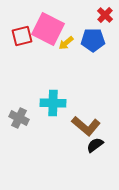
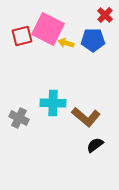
yellow arrow: rotated 56 degrees clockwise
brown L-shape: moved 9 px up
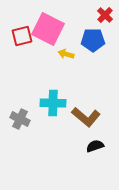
yellow arrow: moved 11 px down
gray cross: moved 1 px right, 1 px down
black semicircle: moved 1 px down; rotated 18 degrees clockwise
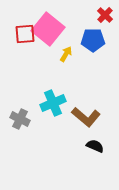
pink square: rotated 12 degrees clockwise
red square: moved 3 px right, 2 px up; rotated 10 degrees clockwise
yellow arrow: rotated 105 degrees clockwise
cyan cross: rotated 25 degrees counterclockwise
black semicircle: rotated 42 degrees clockwise
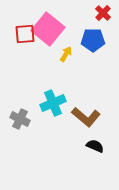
red cross: moved 2 px left, 2 px up
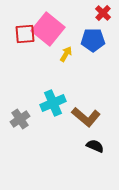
gray cross: rotated 30 degrees clockwise
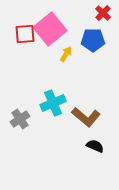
pink square: moved 2 px right; rotated 12 degrees clockwise
